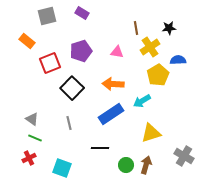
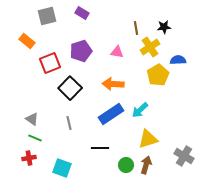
black star: moved 5 px left, 1 px up
black square: moved 2 px left
cyan arrow: moved 2 px left, 9 px down; rotated 12 degrees counterclockwise
yellow triangle: moved 3 px left, 6 px down
red cross: rotated 16 degrees clockwise
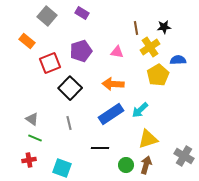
gray square: rotated 36 degrees counterclockwise
red cross: moved 2 px down
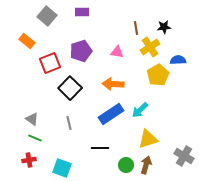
purple rectangle: moved 1 px up; rotated 32 degrees counterclockwise
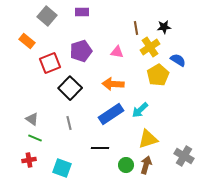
blue semicircle: rotated 35 degrees clockwise
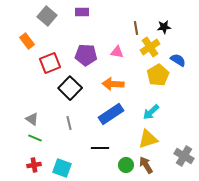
orange rectangle: rotated 14 degrees clockwise
purple pentagon: moved 5 px right, 4 px down; rotated 20 degrees clockwise
cyan arrow: moved 11 px right, 2 px down
red cross: moved 5 px right, 5 px down
brown arrow: rotated 48 degrees counterclockwise
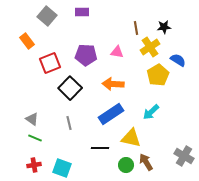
yellow triangle: moved 17 px left, 1 px up; rotated 30 degrees clockwise
brown arrow: moved 3 px up
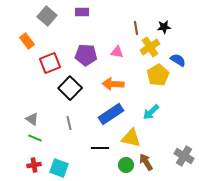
cyan square: moved 3 px left
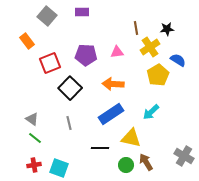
black star: moved 3 px right, 2 px down
pink triangle: rotated 16 degrees counterclockwise
green line: rotated 16 degrees clockwise
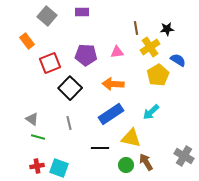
green line: moved 3 px right, 1 px up; rotated 24 degrees counterclockwise
red cross: moved 3 px right, 1 px down
